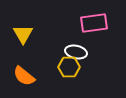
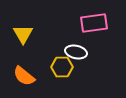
yellow hexagon: moved 7 px left
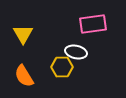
pink rectangle: moved 1 px left, 1 px down
orange semicircle: rotated 20 degrees clockwise
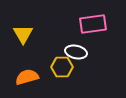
orange semicircle: moved 3 px right, 1 px down; rotated 105 degrees clockwise
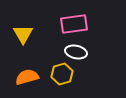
pink rectangle: moved 19 px left
yellow hexagon: moved 7 px down; rotated 15 degrees counterclockwise
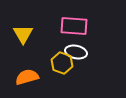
pink rectangle: moved 2 px down; rotated 12 degrees clockwise
yellow hexagon: moved 11 px up; rotated 25 degrees counterclockwise
